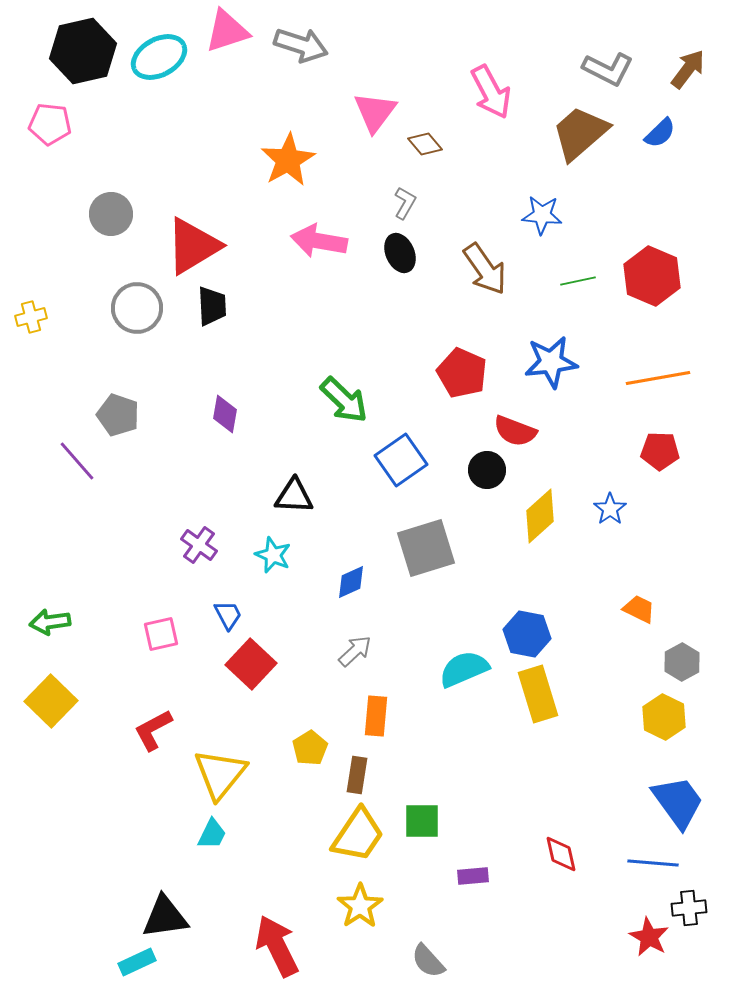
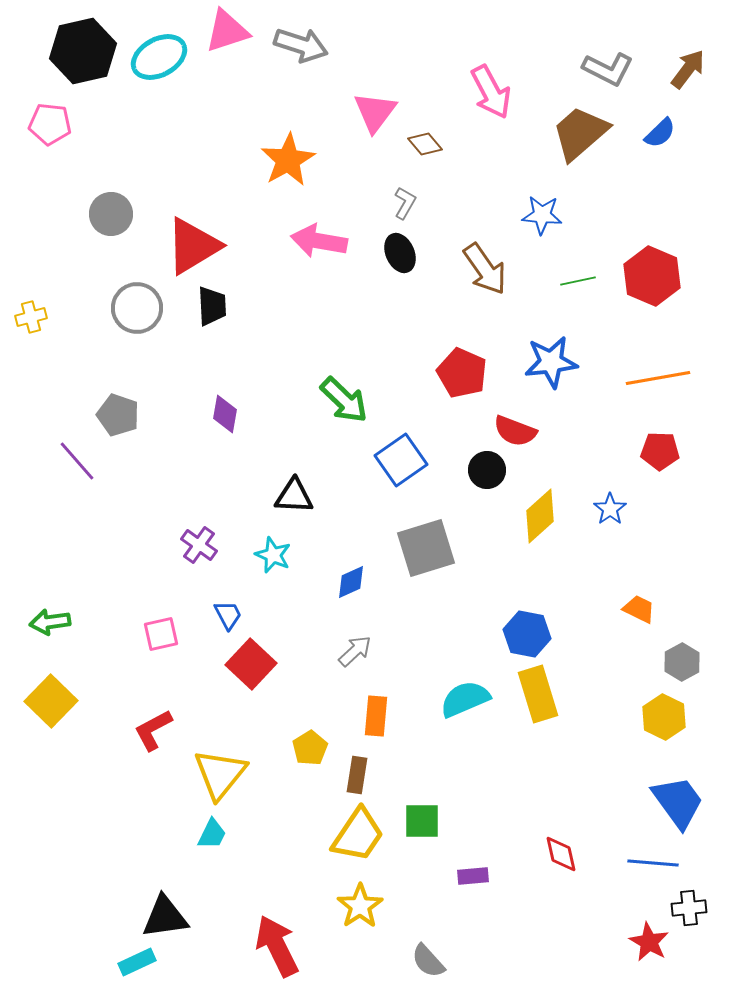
cyan semicircle at (464, 669): moved 1 px right, 30 px down
red star at (649, 937): moved 5 px down
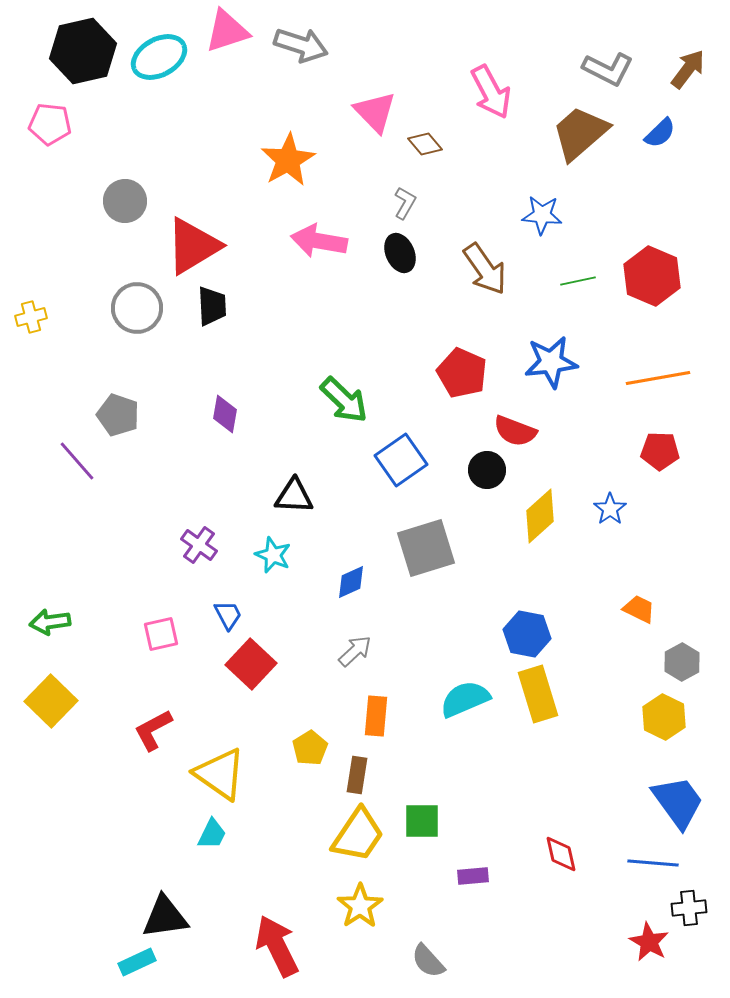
pink triangle at (375, 112): rotated 21 degrees counterclockwise
gray circle at (111, 214): moved 14 px right, 13 px up
yellow triangle at (220, 774): rotated 34 degrees counterclockwise
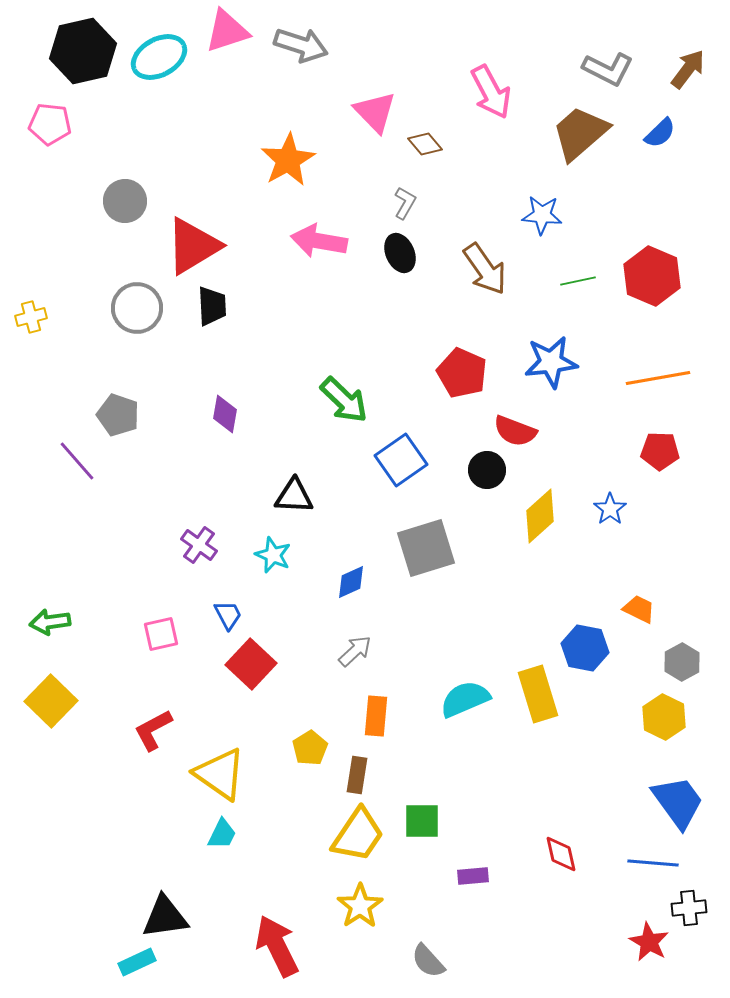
blue hexagon at (527, 634): moved 58 px right, 14 px down
cyan trapezoid at (212, 834): moved 10 px right
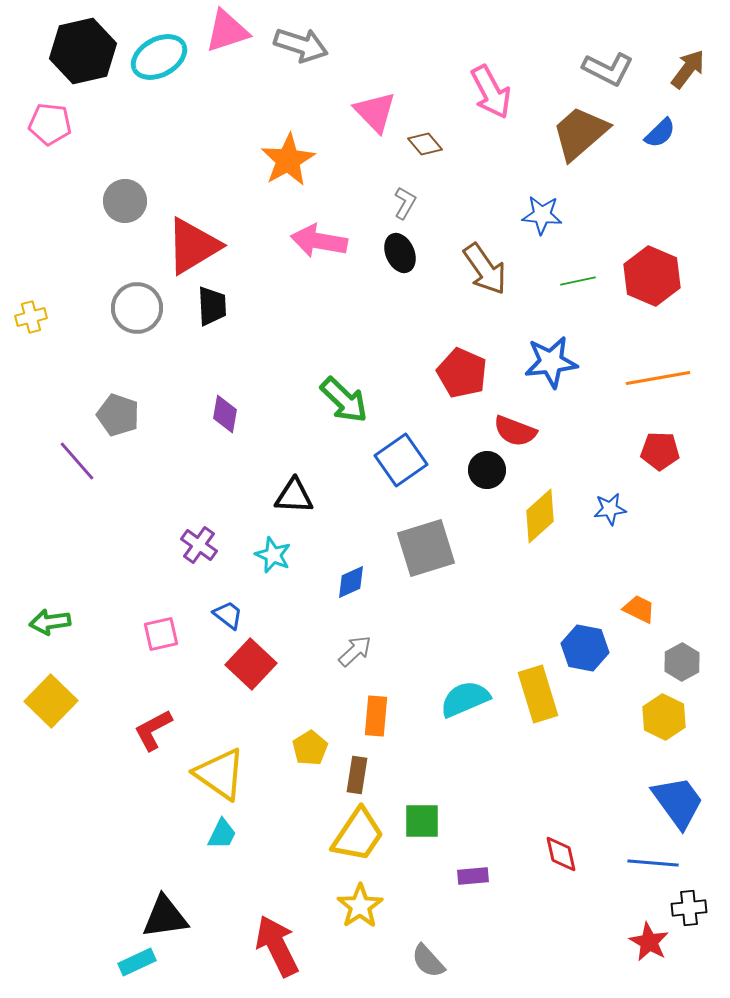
blue star at (610, 509): rotated 28 degrees clockwise
blue trapezoid at (228, 615): rotated 24 degrees counterclockwise
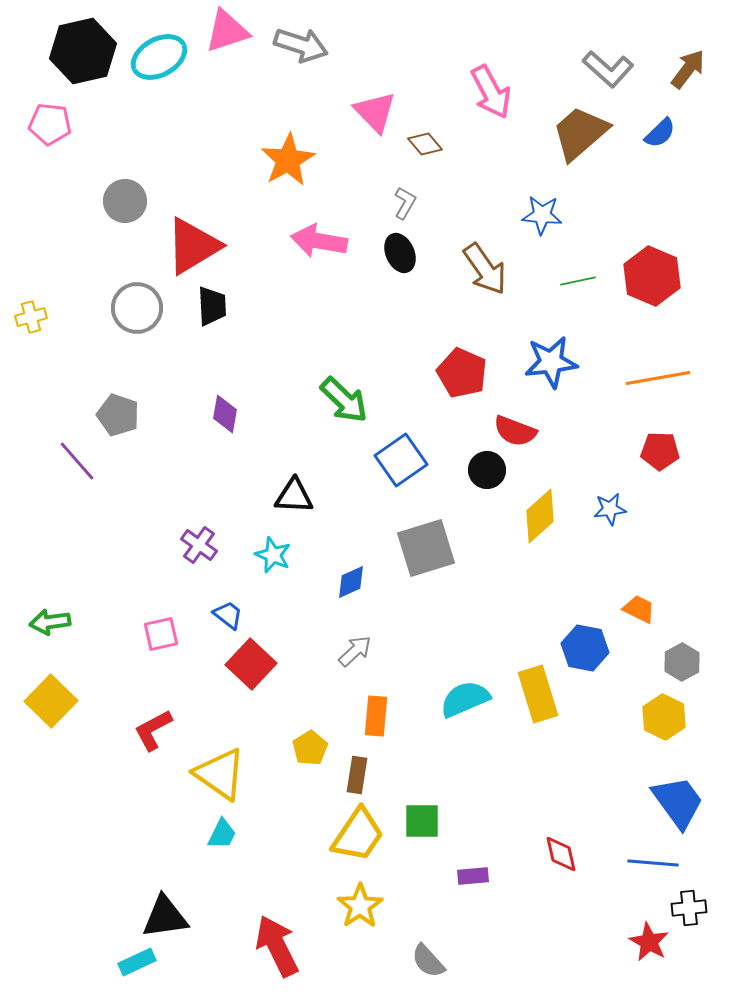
gray L-shape at (608, 69): rotated 15 degrees clockwise
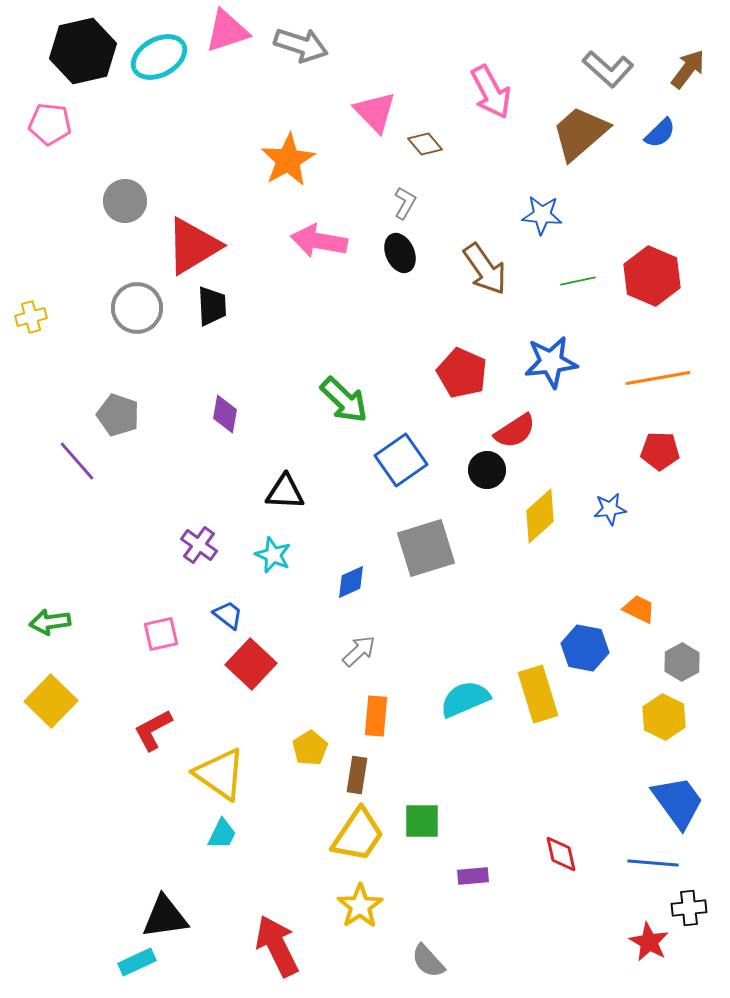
red semicircle at (515, 431): rotated 54 degrees counterclockwise
black triangle at (294, 496): moved 9 px left, 4 px up
gray arrow at (355, 651): moved 4 px right
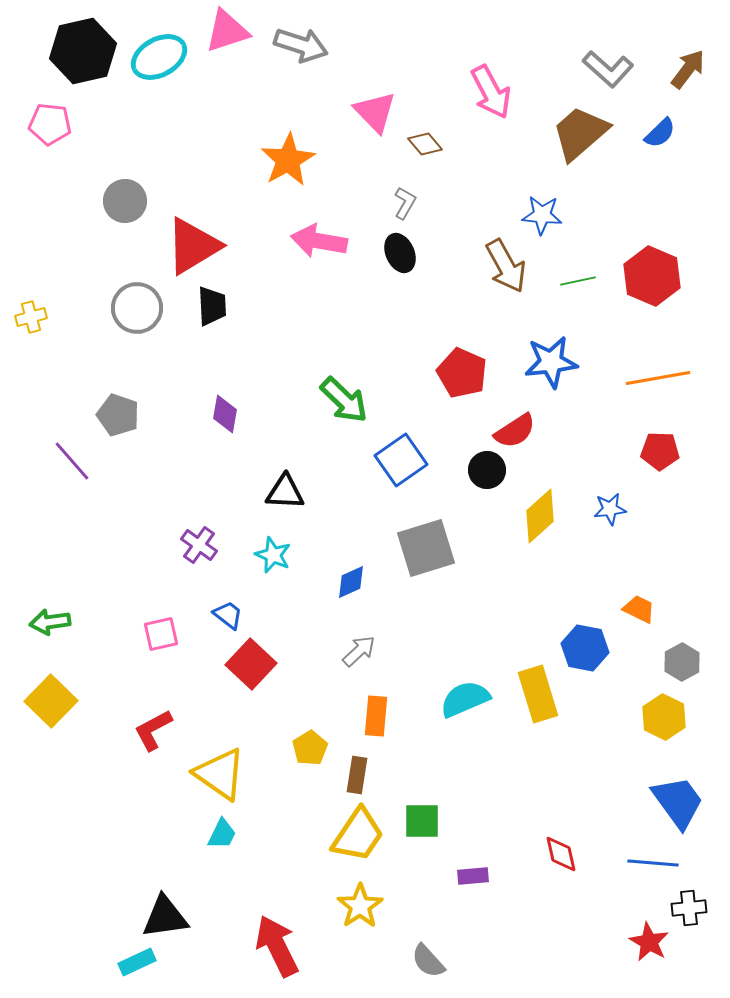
brown arrow at (485, 269): moved 21 px right, 3 px up; rotated 6 degrees clockwise
purple line at (77, 461): moved 5 px left
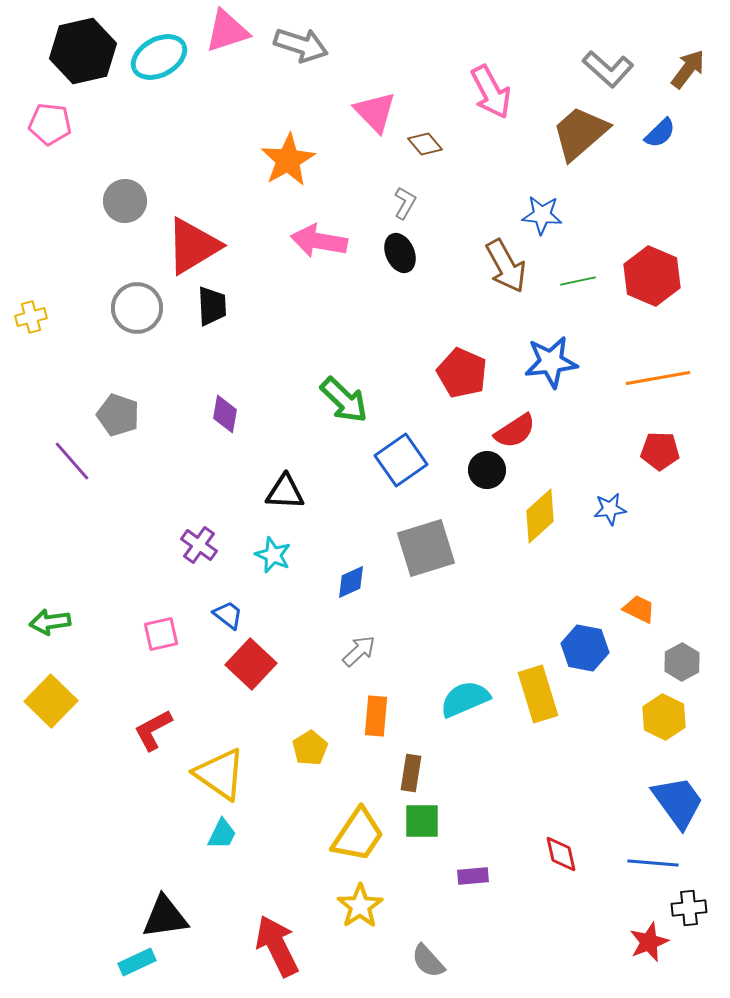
brown rectangle at (357, 775): moved 54 px right, 2 px up
red star at (649, 942): rotated 21 degrees clockwise
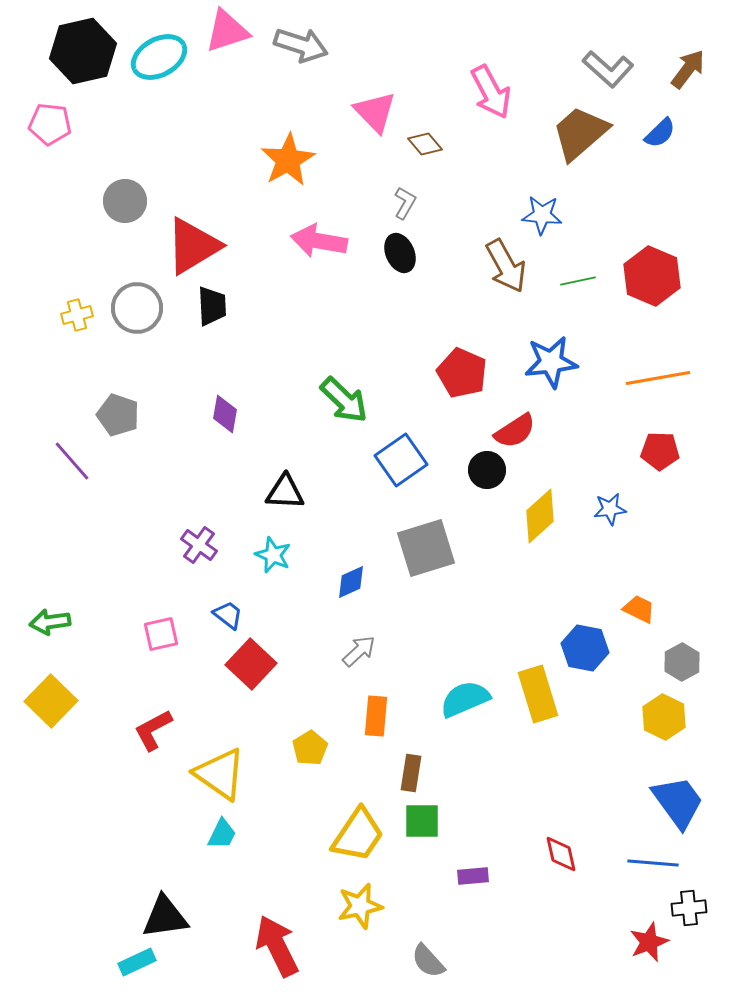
yellow cross at (31, 317): moved 46 px right, 2 px up
yellow star at (360, 906): rotated 21 degrees clockwise
